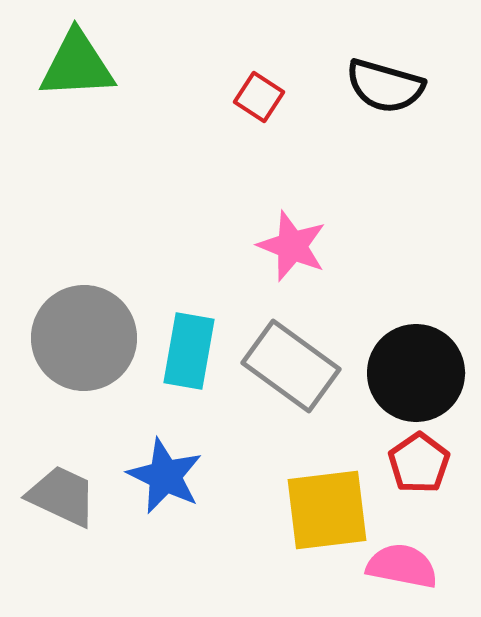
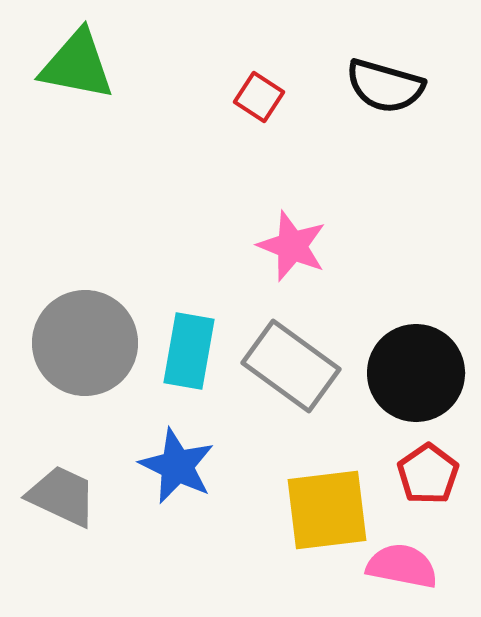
green triangle: rotated 14 degrees clockwise
gray circle: moved 1 px right, 5 px down
red pentagon: moved 9 px right, 11 px down
blue star: moved 12 px right, 10 px up
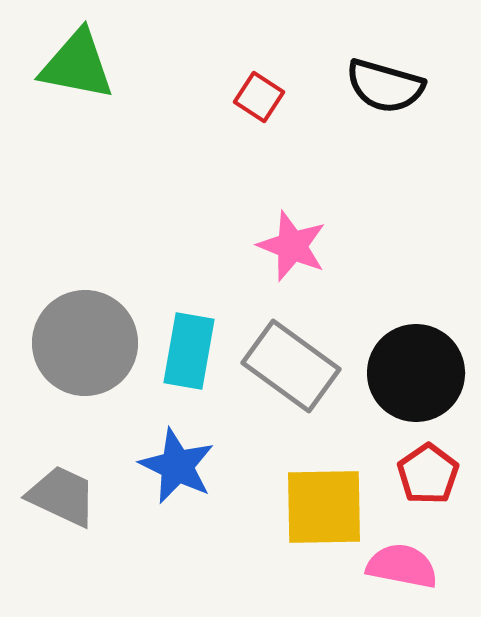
yellow square: moved 3 px left, 3 px up; rotated 6 degrees clockwise
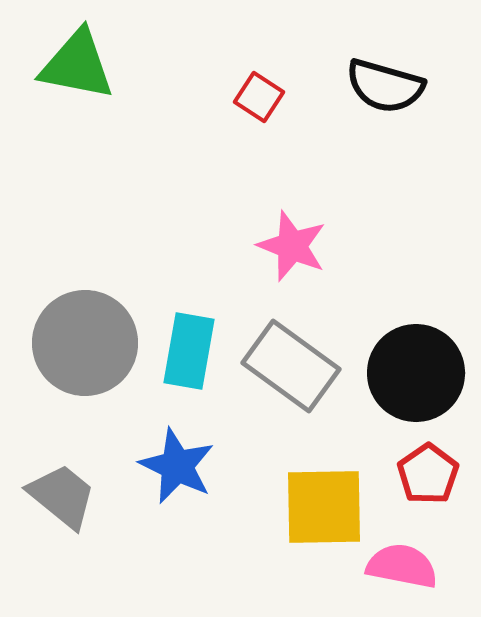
gray trapezoid: rotated 14 degrees clockwise
